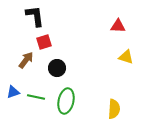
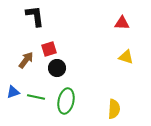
red triangle: moved 4 px right, 3 px up
red square: moved 5 px right, 7 px down
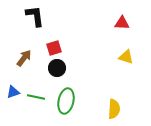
red square: moved 5 px right, 1 px up
brown arrow: moved 2 px left, 2 px up
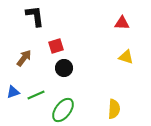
red square: moved 2 px right, 2 px up
black circle: moved 7 px right
green line: moved 2 px up; rotated 36 degrees counterclockwise
green ellipse: moved 3 px left, 9 px down; rotated 25 degrees clockwise
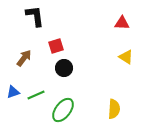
yellow triangle: rotated 14 degrees clockwise
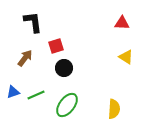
black L-shape: moved 2 px left, 6 px down
brown arrow: moved 1 px right
green ellipse: moved 4 px right, 5 px up
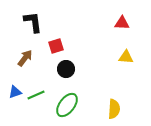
yellow triangle: rotated 28 degrees counterclockwise
black circle: moved 2 px right, 1 px down
blue triangle: moved 2 px right
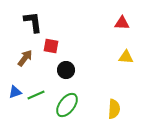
red square: moved 5 px left; rotated 28 degrees clockwise
black circle: moved 1 px down
